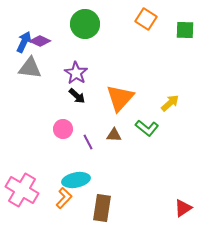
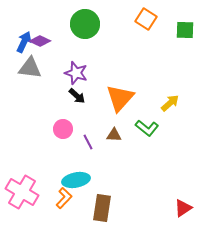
purple star: rotated 15 degrees counterclockwise
pink cross: moved 2 px down
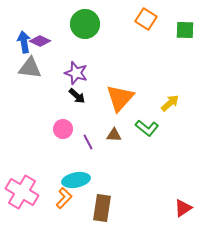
blue arrow: rotated 35 degrees counterclockwise
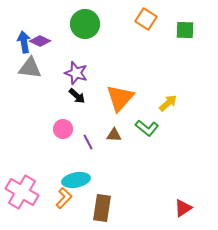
yellow arrow: moved 2 px left
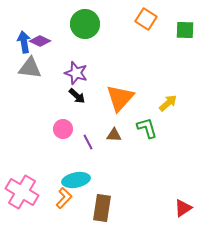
green L-shape: rotated 145 degrees counterclockwise
